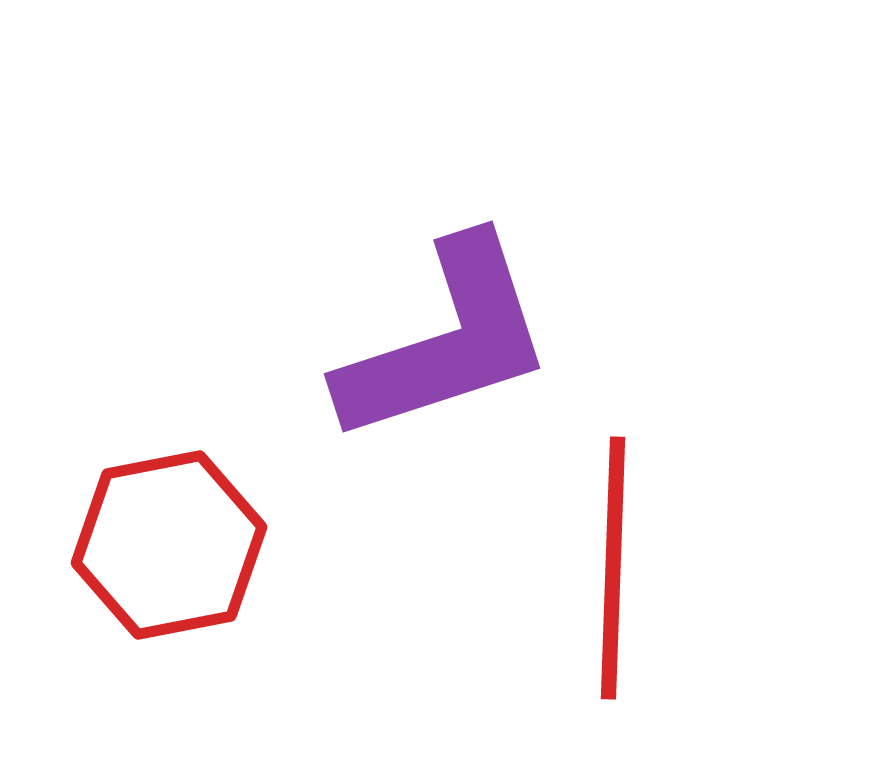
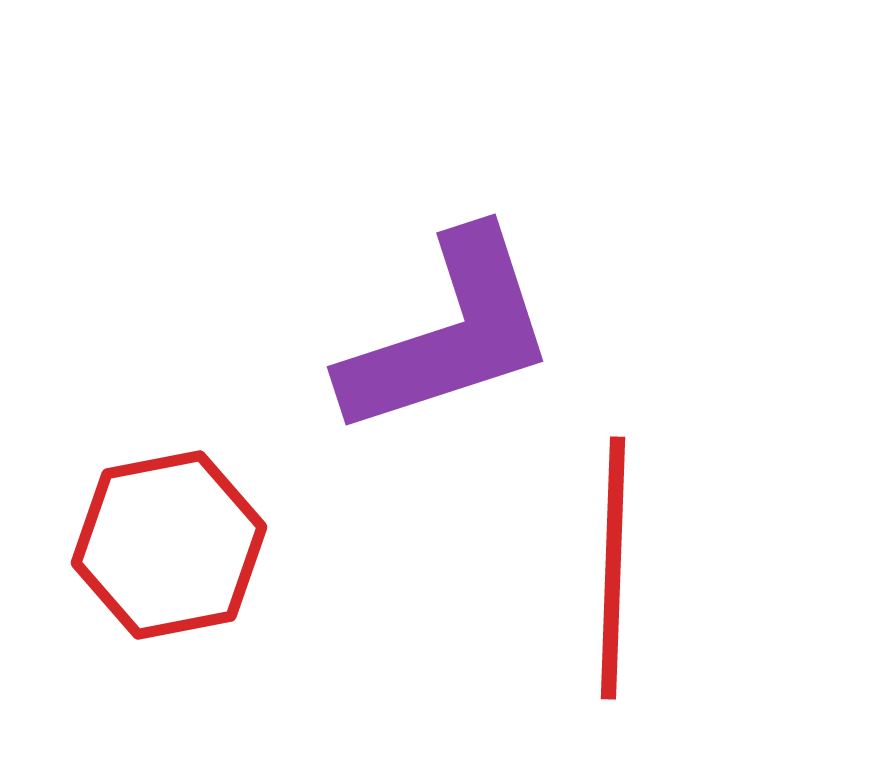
purple L-shape: moved 3 px right, 7 px up
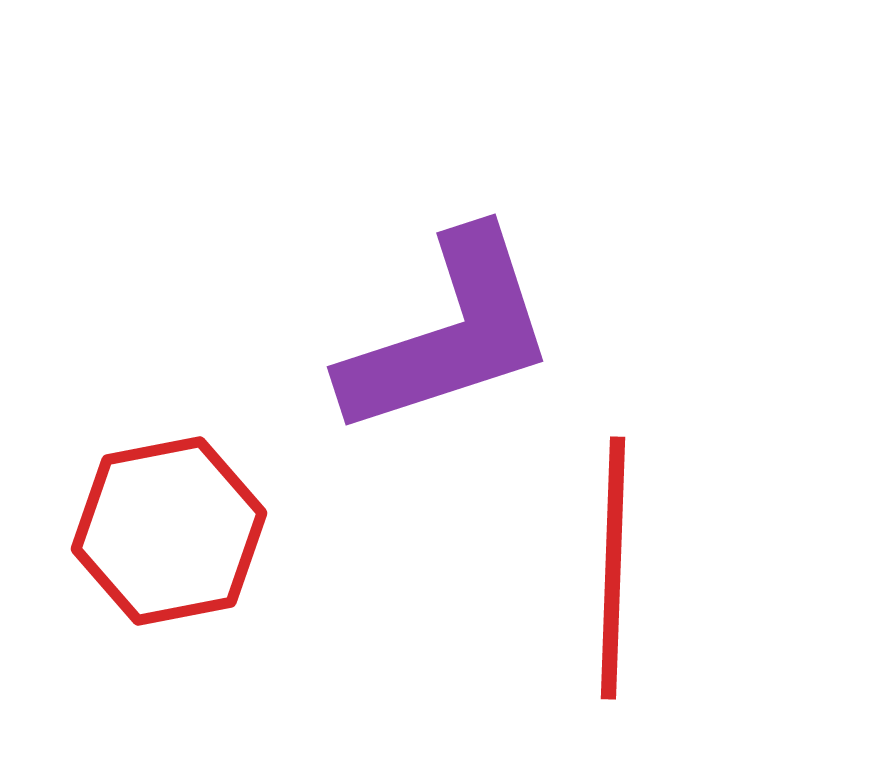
red hexagon: moved 14 px up
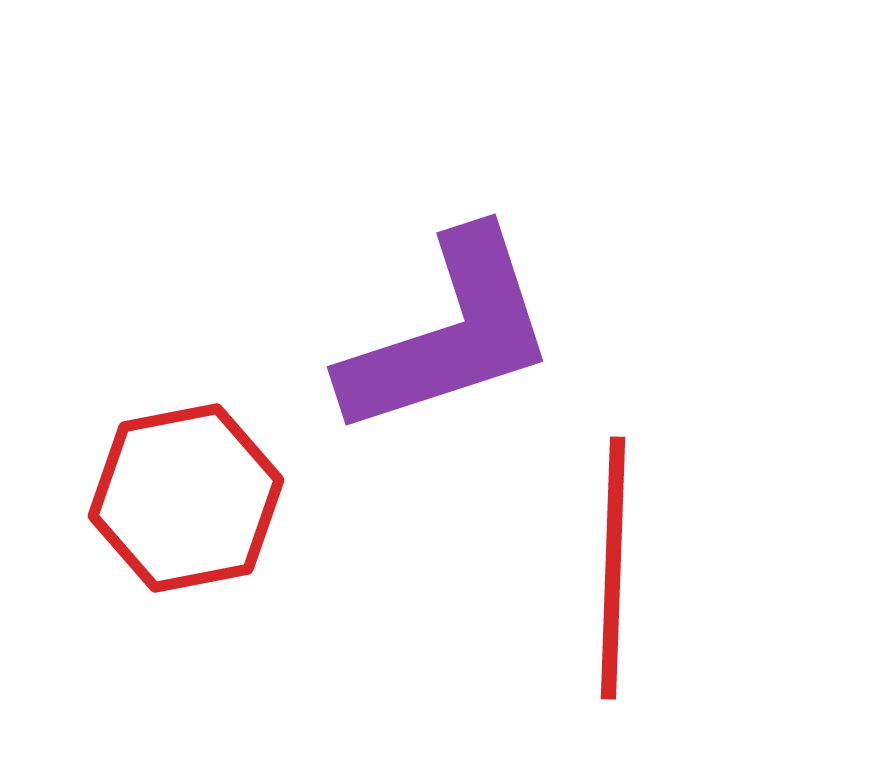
red hexagon: moved 17 px right, 33 px up
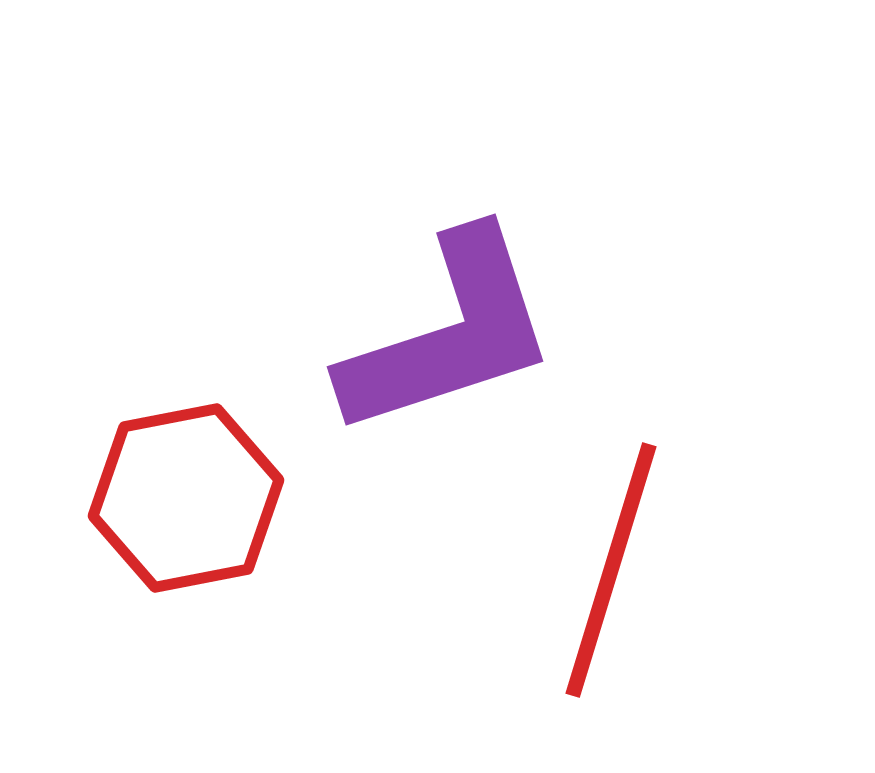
red line: moved 2 px left, 2 px down; rotated 15 degrees clockwise
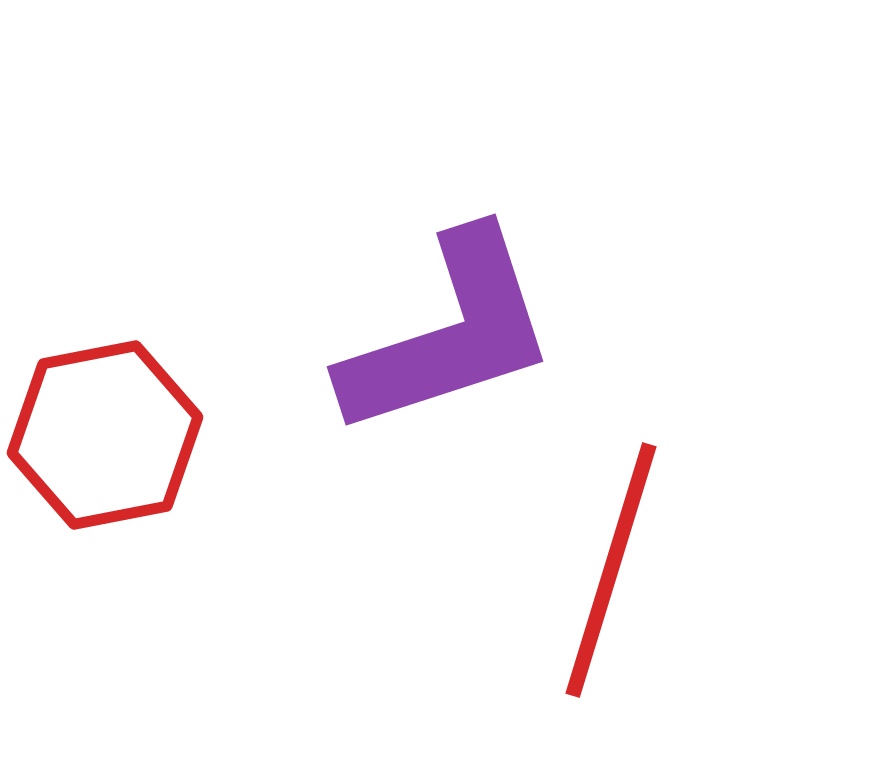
red hexagon: moved 81 px left, 63 px up
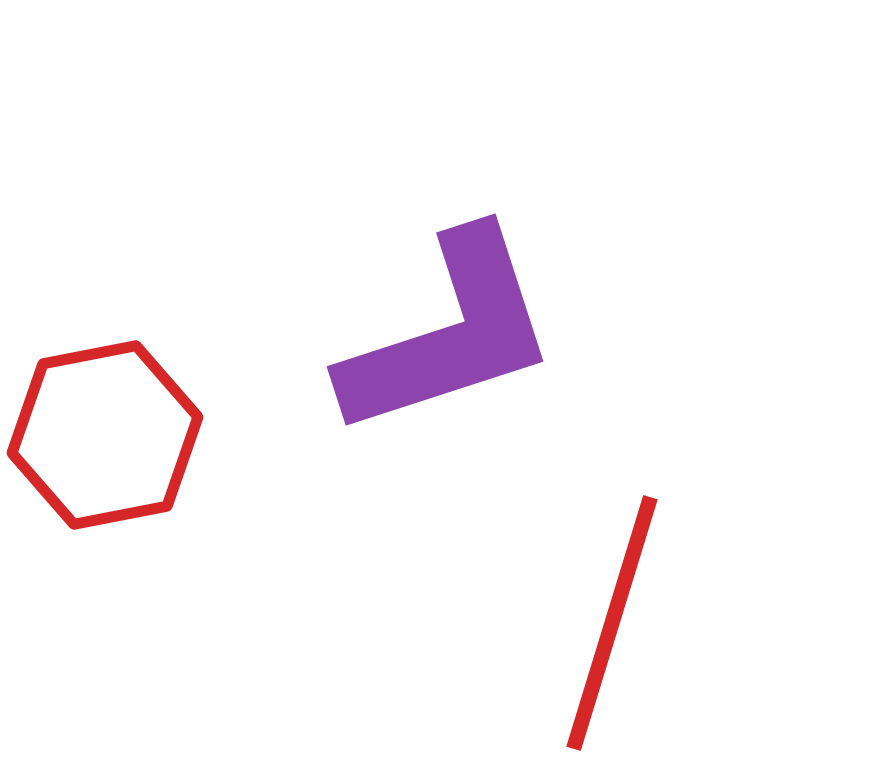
red line: moved 1 px right, 53 px down
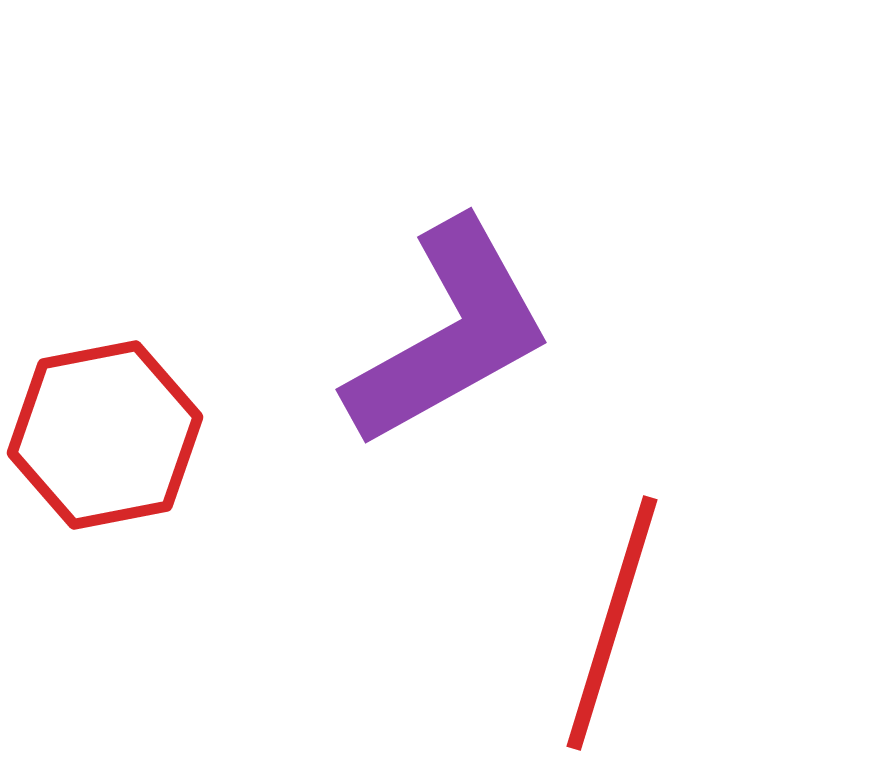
purple L-shape: rotated 11 degrees counterclockwise
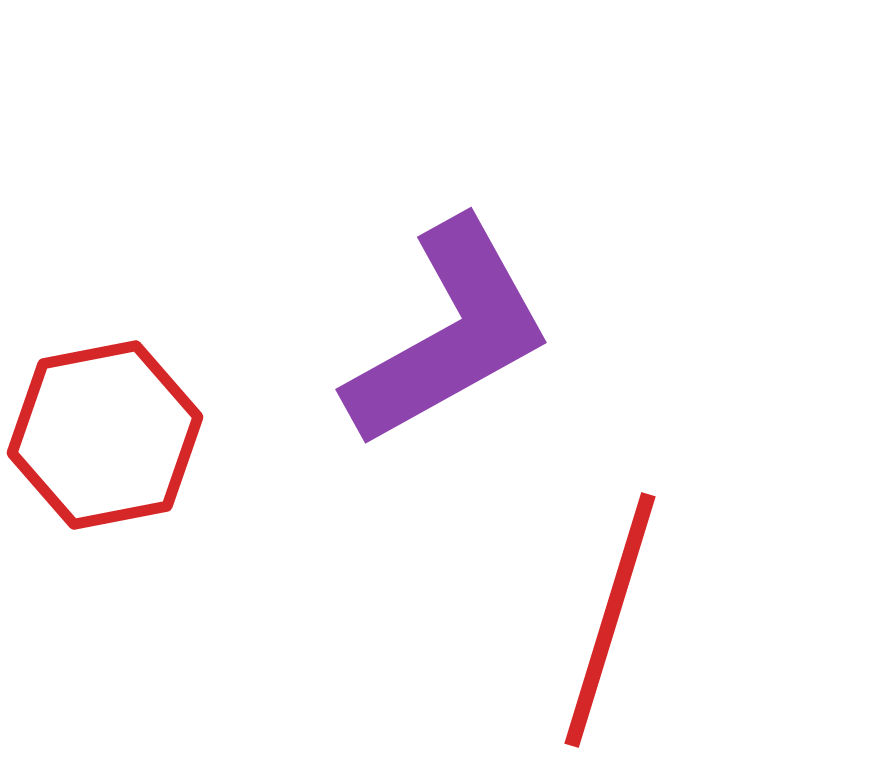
red line: moved 2 px left, 3 px up
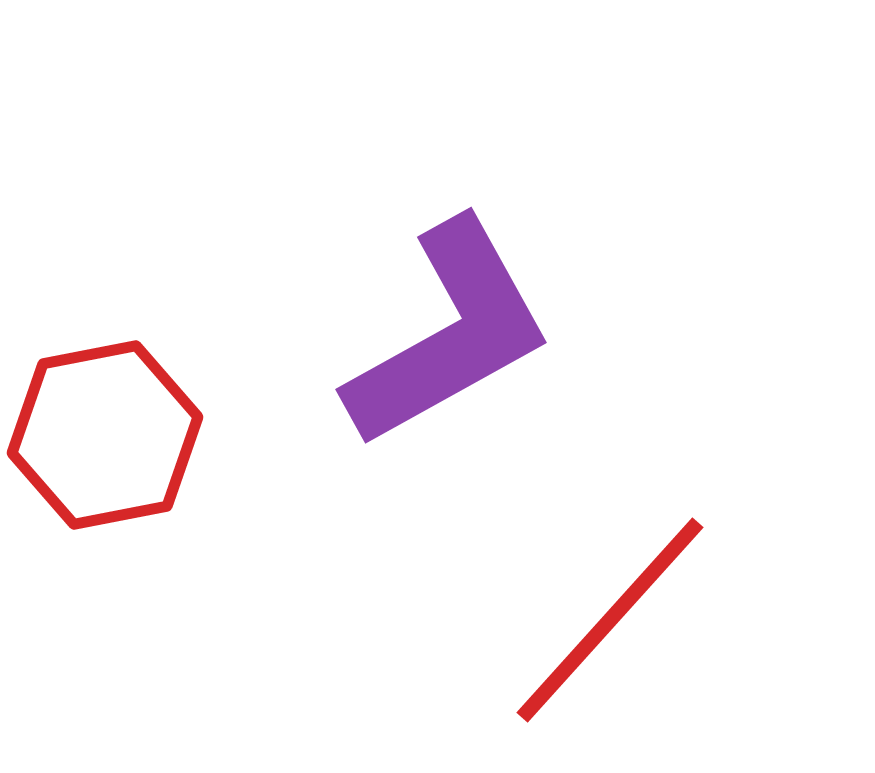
red line: rotated 25 degrees clockwise
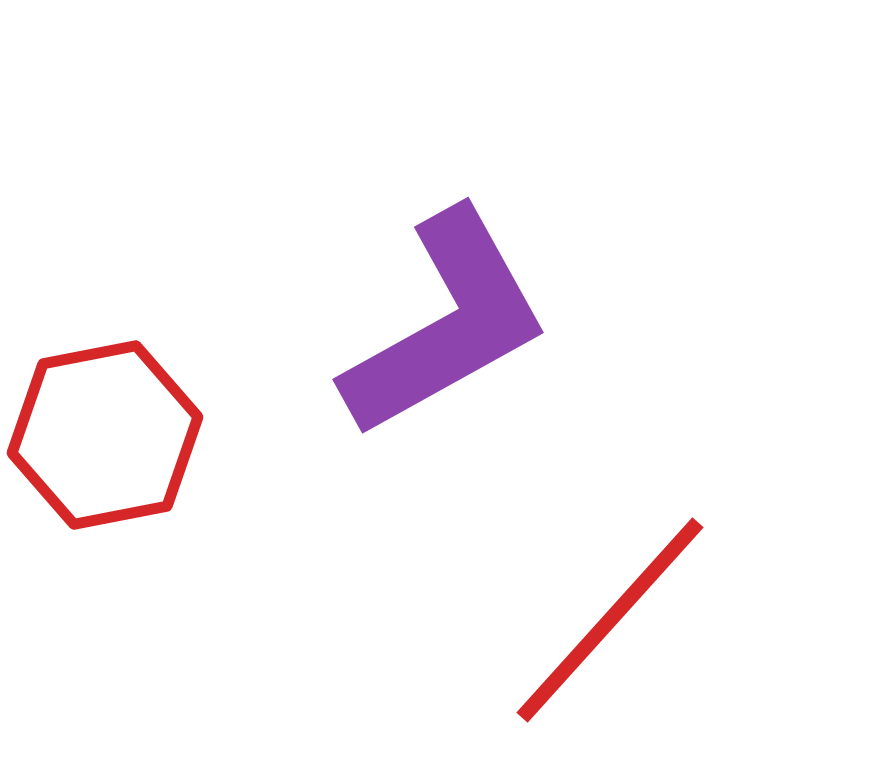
purple L-shape: moved 3 px left, 10 px up
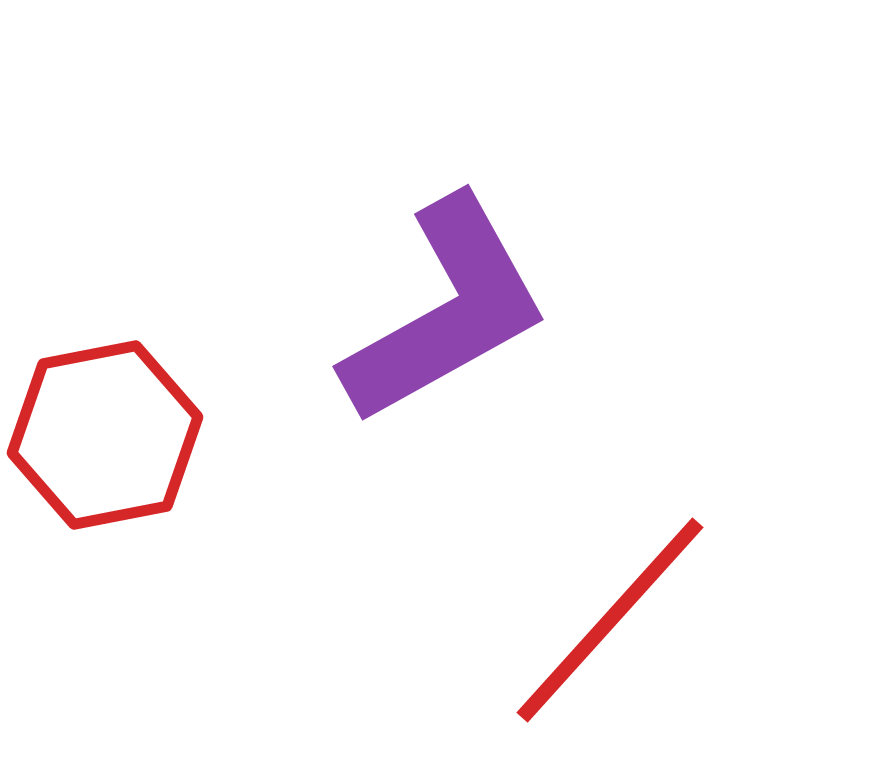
purple L-shape: moved 13 px up
